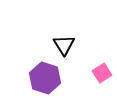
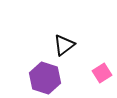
black triangle: rotated 25 degrees clockwise
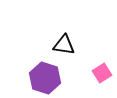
black triangle: rotated 45 degrees clockwise
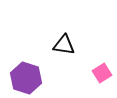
purple hexagon: moved 19 px left
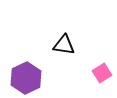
purple hexagon: rotated 16 degrees clockwise
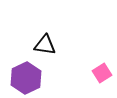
black triangle: moved 19 px left
